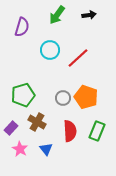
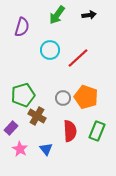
brown cross: moved 6 px up
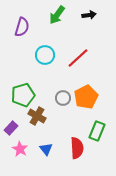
cyan circle: moved 5 px left, 5 px down
orange pentagon: rotated 25 degrees clockwise
red semicircle: moved 7 px right, 17 px down
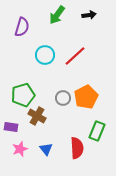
red line: moved 3 px left, 2 px up
purple rectangle: moved 1 px up; rotated 56 degrees clockwise
pink star: rotated 21 degrees clockwise
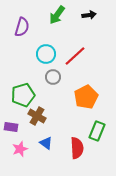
cyan circle: moved 1 px right, 1 px up
gray circle: moved 10 px left, 21 px up
blue triangle: moved 6 px up; rotated 16 degrees counterclockwise
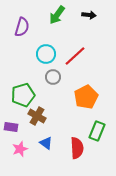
black arrow: rotated 16 degrees clockwise
